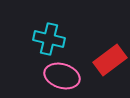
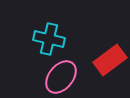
pink ellipse: moved 1 px left, 1 px down; rotated 68 degrees counterclockwise
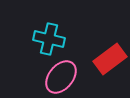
red rectangle: moved 1 px up
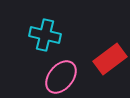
cyan cross: moved 4 px left, 4 px up
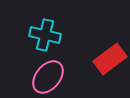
pink ellipse: moved 13 px left
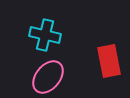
red rectangle: moved 1 px left, 2 px down; rotated 64 degrees counterclockwise
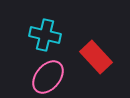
red rectangle: moved 13 px left, 4 px up; rotated 32 degrees counterclockwise
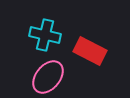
red rectangle: moved 6 px left, 6 px up; rotated 20 degrees counterclockwise
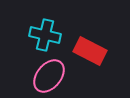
pink ellipse: moved 1 px right, 1 px up
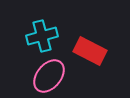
cyan cross: moved 3 px left, 1 px down; rotated 28 degrees counterclockwise
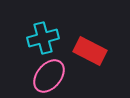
cyan cross: moved 1 px right, 2 px down
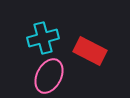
pink ellipse: rotated 12 degrees counterclockwise
